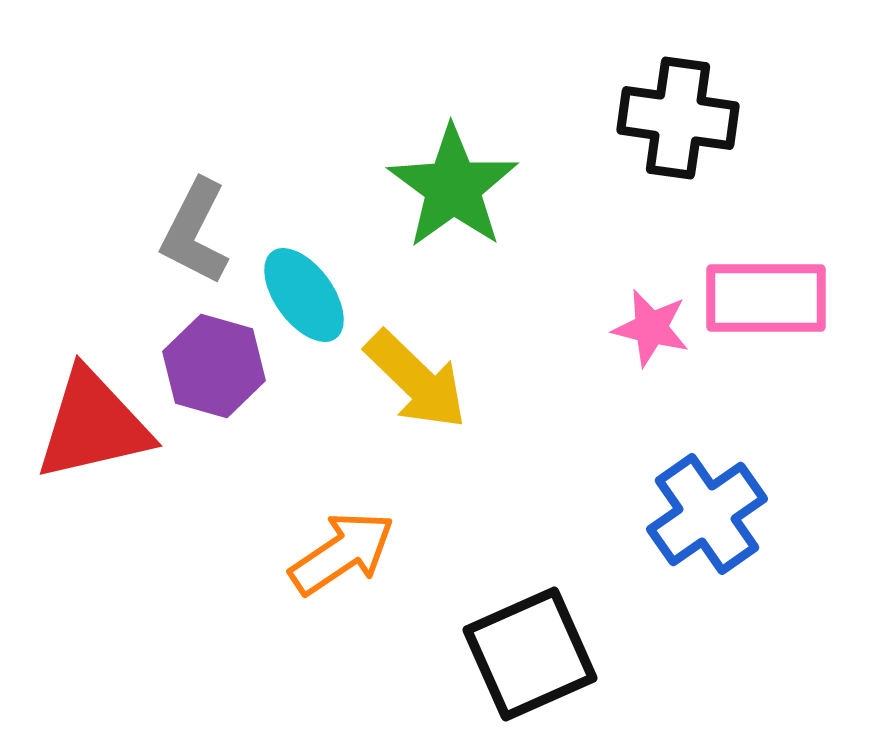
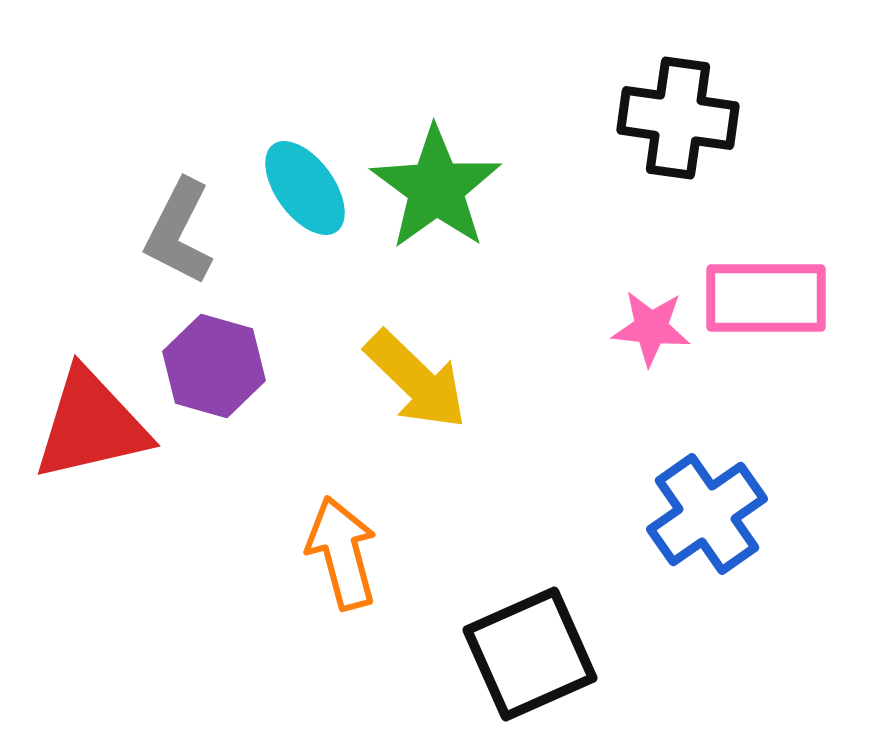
green star: moved 17 px left, 1 px down
gray L-shape: moved 16 px left
cyan ellipse: moved 1 px right, 107 px up
pink star: rotated 8 degrees counterclockwise
red triangle: moved 2 px left
orange arrow: rotated 71 degrees counterclockwise
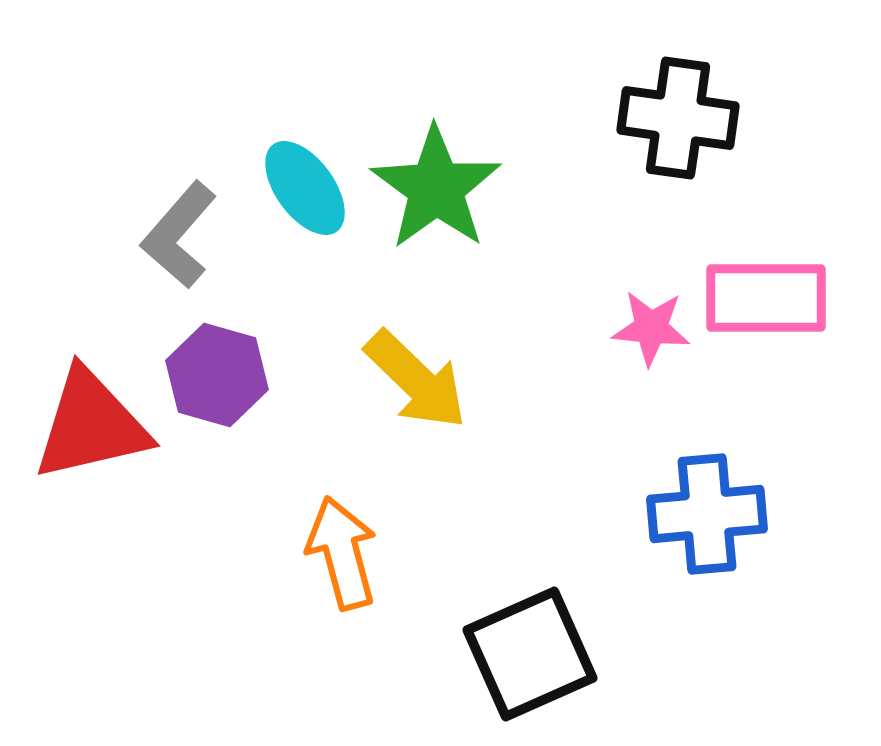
gray L-shape: moved 3 px down; rotated 14 degrees clockwise
purple hexagon: moved 3 px right, 9 px down
blue cross: rotated 30 degrees clockwise
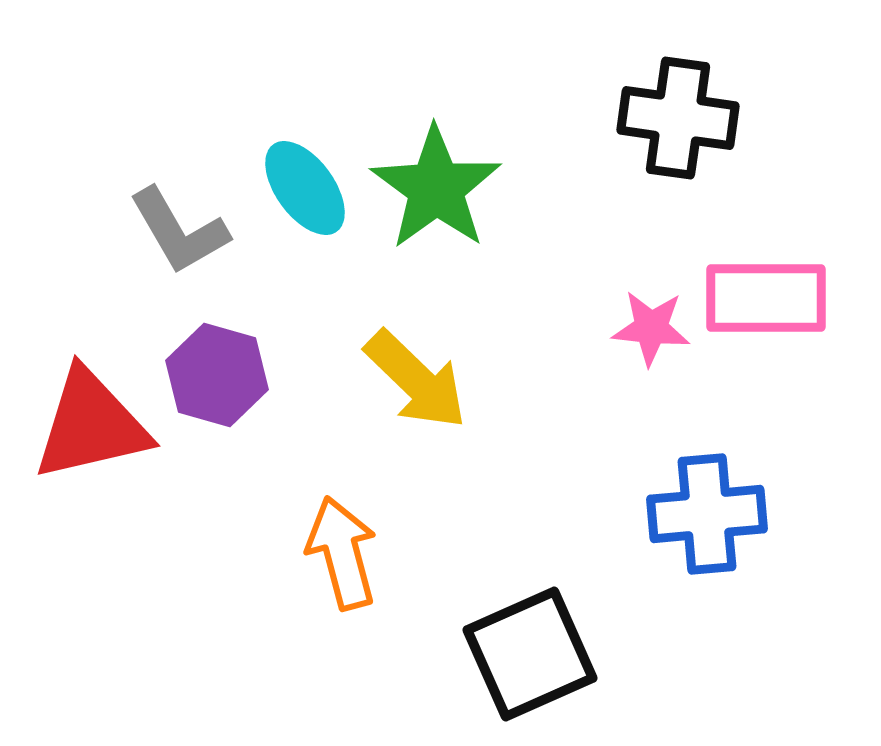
gray L-shape: moved 4 px up; rotated 71 degrees counterclockwise
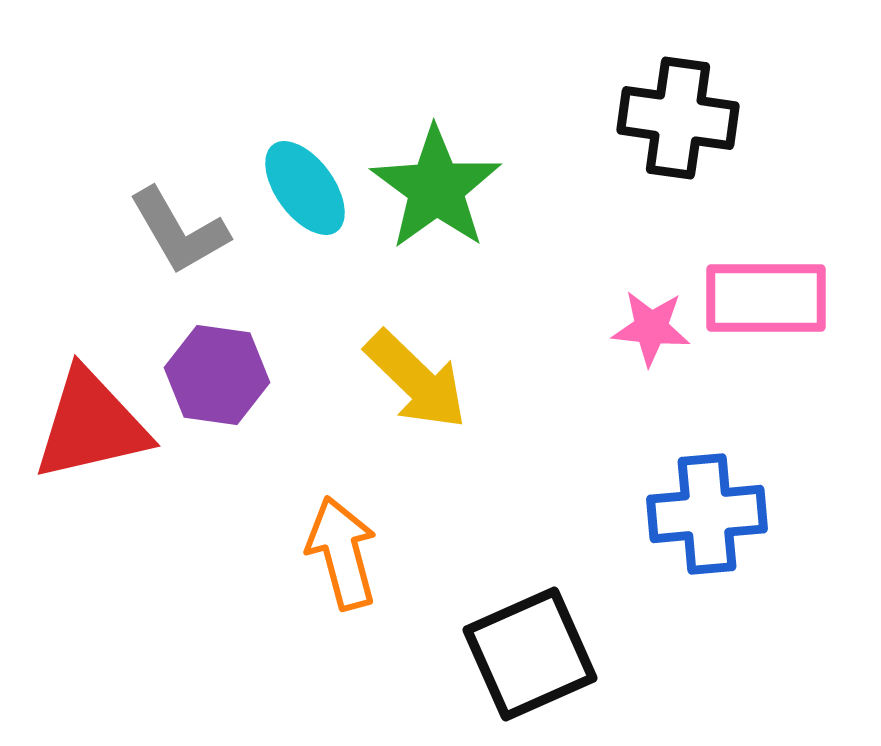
purple hexagon: rotated 8 degrees counterclockwise
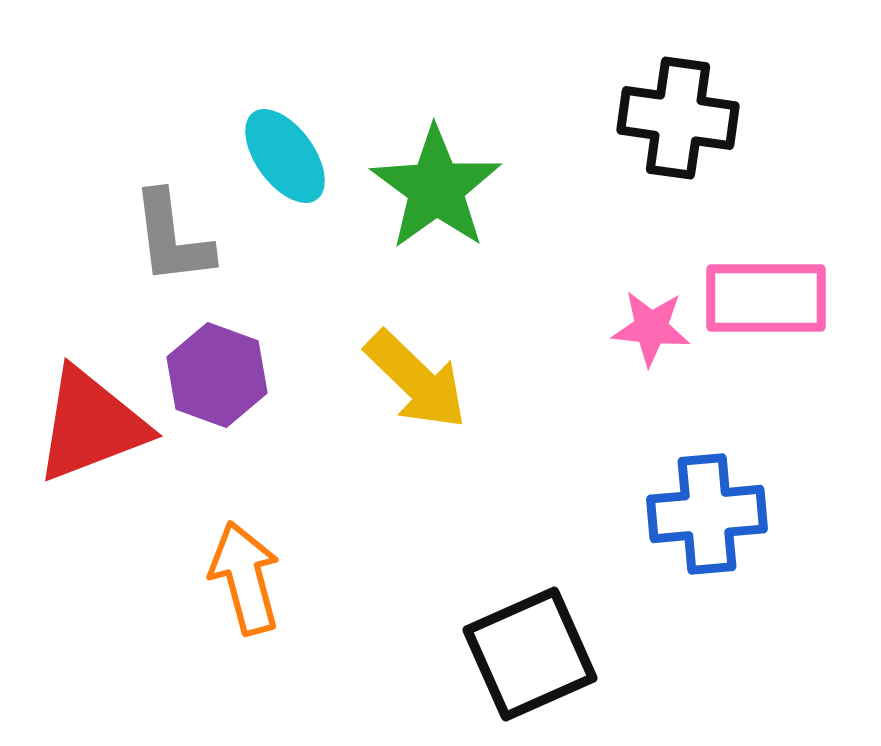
cyan ellipse: moved 20 px left, 32 px up
gray L-shape: moved 7 px left, 7 px down; rotated 23 degrees clockwise
purple hexagon: rotated 12 degrees clockwise
red triangle: rotated 8 degrees counterclockwise
orange arrow: moved 97 px left, 25 px down
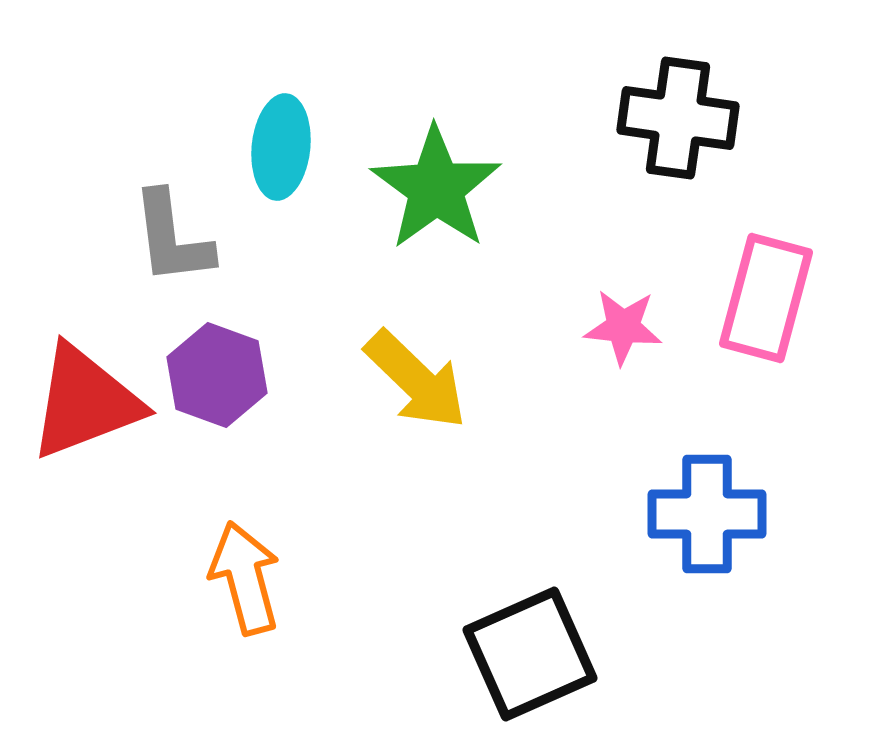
cyan ellipse: moved 4 px left, 9 px up; rotated 42 degrees clockwise
pink rectangle: rotated 75 degrees counterclockwise
pink star: moved 28 px left, 1 px up
red triangle: moved 6 px left, 23 px up
blue cross: rotated 5 degrees clockwise
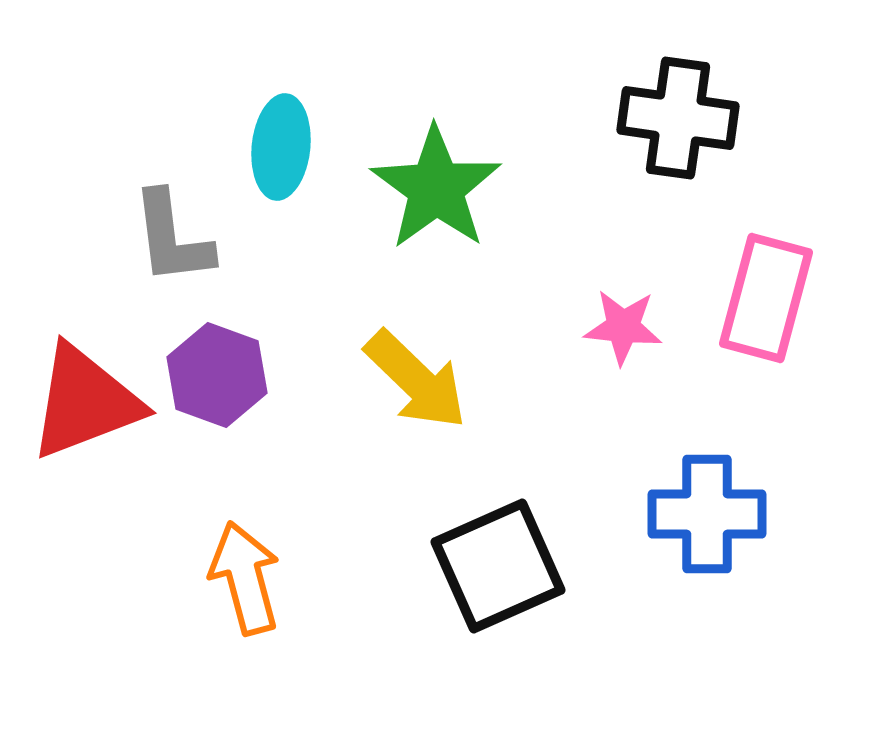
black square: moved 32 px left, 88 px up
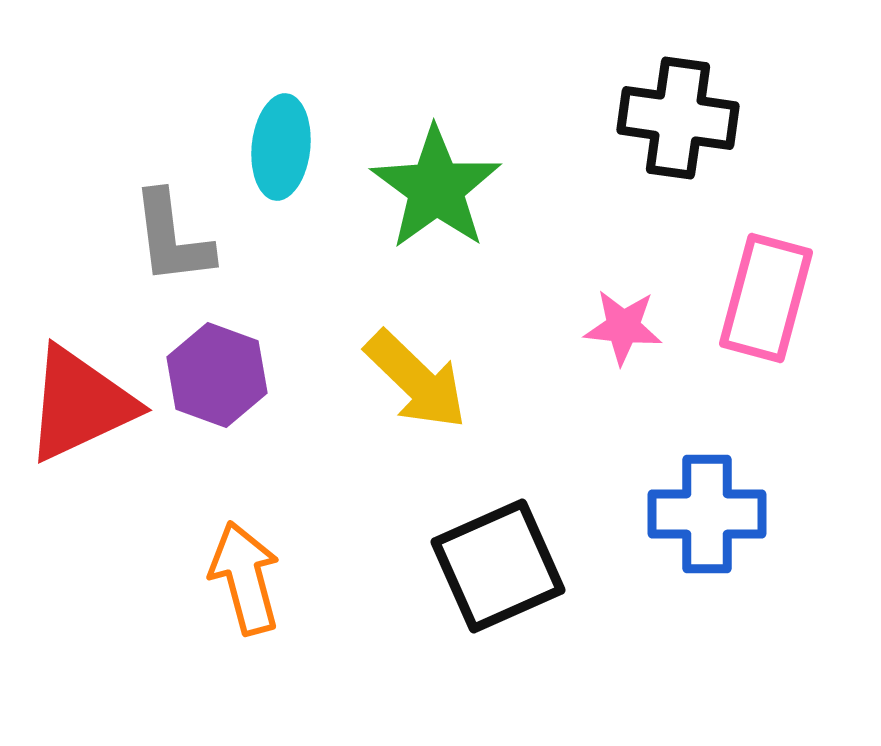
red triangle: moved 5 px left, 2 px down; rotated 4 degrees counterclockwise
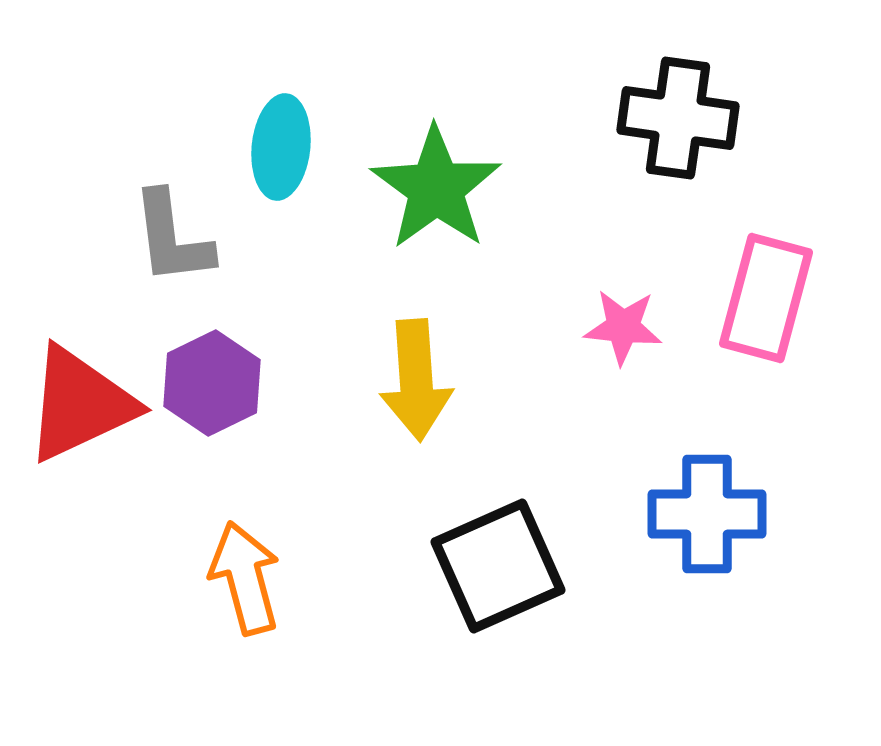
purple hexagon: moved 5 px left, 8 px down; rotated 14 degrees clockwise
yellow arrow: rotated 42 degrees clockwise
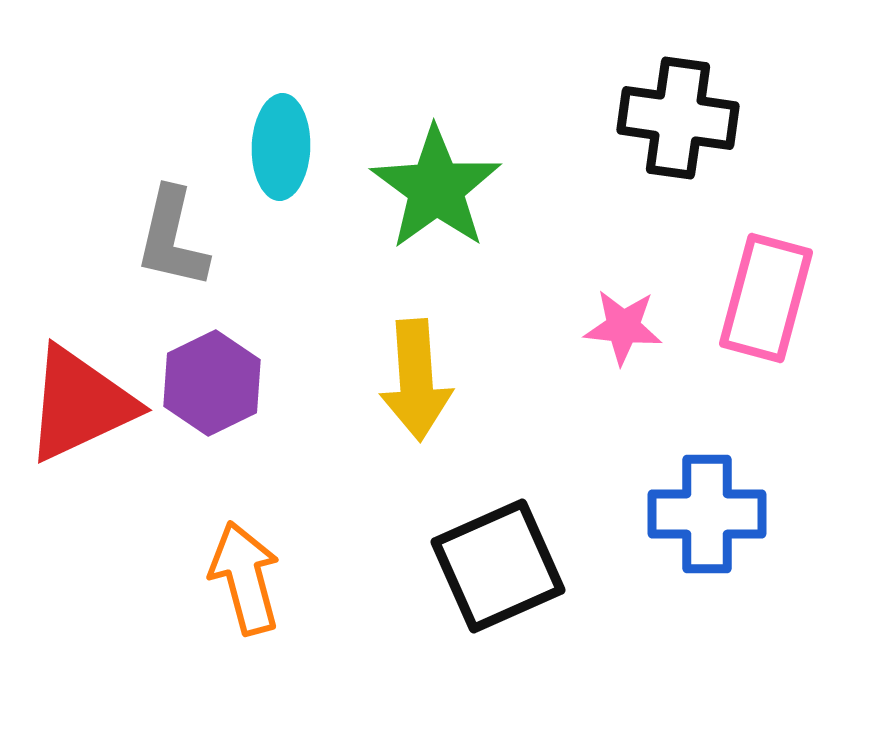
cyan ellipse: rotated 4 degrees counterclockwise
gray L-shape: rotated 20 degrees clockwise
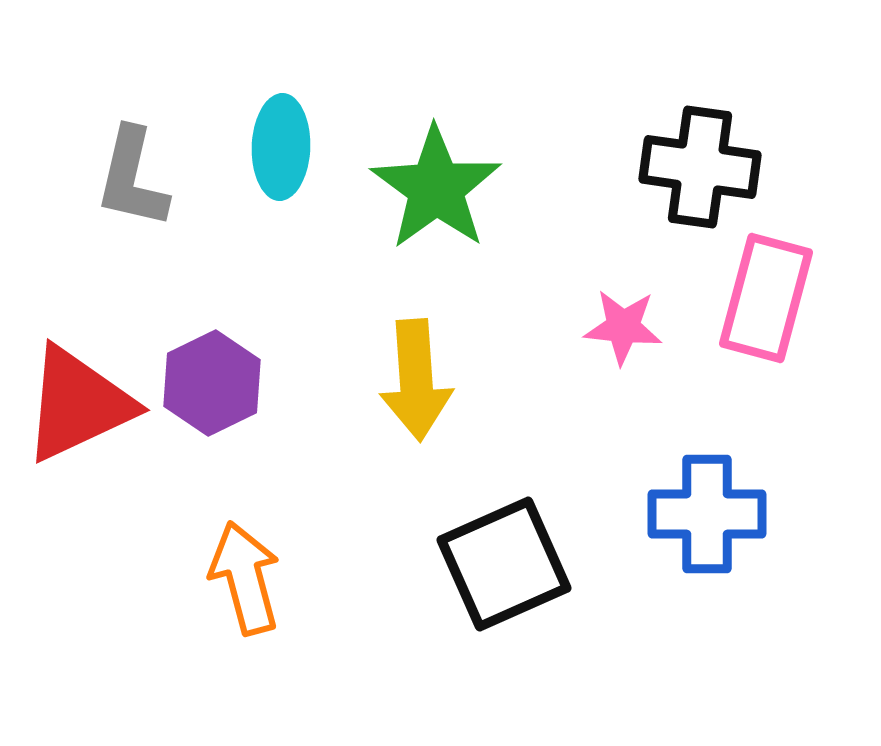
black cross: moved 22 px right, 49 px down
gray L-shape: moved 40 px left, 60 px up
red triangle: moved 2 px left
black square: moved 6 px right, 2 px up
